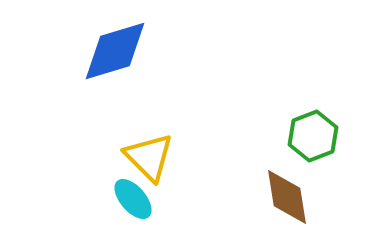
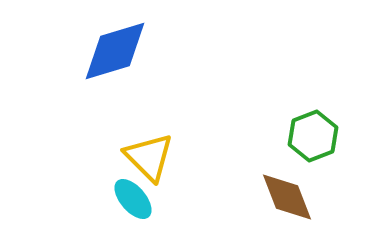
brown diamond: rotated 12 degrees counterclockwise
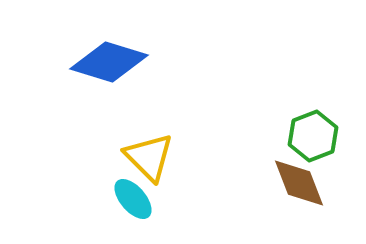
blue diamond: moved 6 px left, 11 px down; rotated 34 degrees clockwise
brown diamond: moved 12 px right, 14 px up
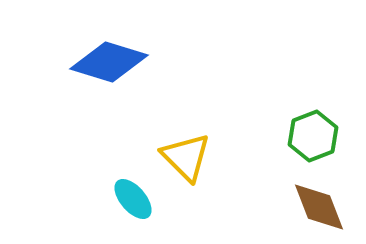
yellow triangle: moved 37 px right
brown diamond: moved 20 px right, 24 px down
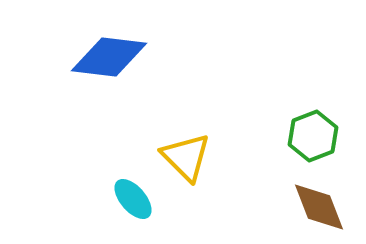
blue diamond: moved 5 px up; rotated 10 degrees counterclockwise
